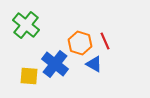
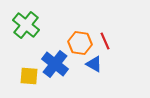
orange hexagon: rotated 10 degrees counterclockwise
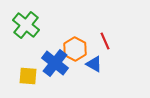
orange hexagon: moved 5 px left, 6 px down; rotated 20 degrees clockwise
blue cross: moved 1 px up
yellow square: moved 1 px left
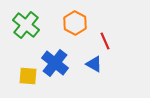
orange hexagon: moved 26 px up
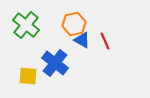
orange hexagon: moved 1 px left, 1 px down; rotated 20 degrees clockwise
blue triangle: moved 12 px left, 24 px up
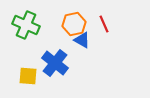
green cross: rotated 16 degrees counterclockwise
red line: moved 1 px left, 17 px up
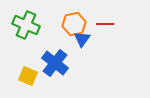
red line: moved 1 px right; rotated 66 degrees counterclockwise
blue triangle: moved 1 px up; rotated 36 degrees clockwise
yellow square: rotated 18 degrees clockwise
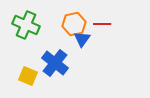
red line: moved 3 px left
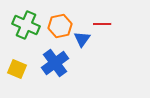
orange hexagon: moved 14 px left, 2 px down
blue cross: rotated 16 degrees clockwise
yellow square: moved 11 px left, 7 px up
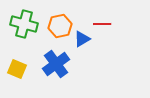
green cross: moved 2 px left, 1 px up; rotated 8 degrees counterclockwise
blue triangle: rotated 24 degrees clockwise
blue cross: moved 1 px right, 1 px down
